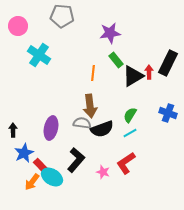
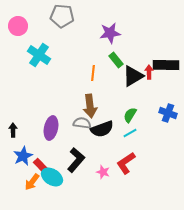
black rectangle: moved 2 px left, 2 px down; rotated 65 degrees clockwise
blue star: moved 1 px left, 3 px down
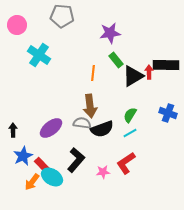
pink circle: moved 1 px left, 1 px up
purple ellipse: rotated 40 degrees clockwise
red rectangle: moved 1 px right, 1 px up
pink star: rotated 24 degrees counterclockwise
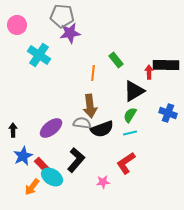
purple star: moved 40 px left
black triangle: moved 1 px right, 15 px down
cyan line: rotated 16 degrees clockwise
pink star: moved 10 px down
orange arrow: moved 5 px down
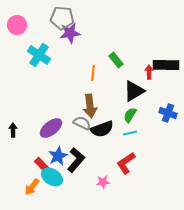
gray pentagon: moved 2 px down
gray semicircle: rotated 18 degrees clockwise
blue star: moved 35 px right
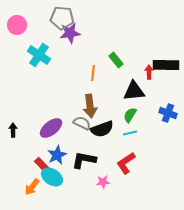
black triangle: rotated 25 degrees clockwise
blue star: moved 1 px left, 1 px up
black L-shape: moved 8 px right; rotated 120 degrees counterclockwise
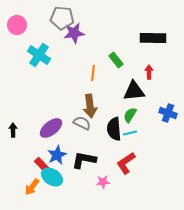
purple star: moved 4 px right
black rectangle: moved 13 px left, 27 px up
black semicircle: moved 12 px right; rotated 105 degrees clockwise
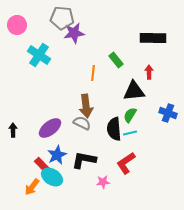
brown arrow: moved 4 px left
purple ellipse: moved 1 px left
